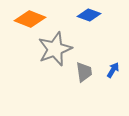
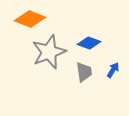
blue diamond: moved 28 px down
gray star: moved 6 px left, 3 px down
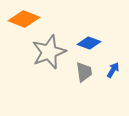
orange diamond: moved 6 px left
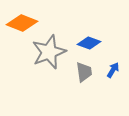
orange diamond: moved 2 px left, 4 px down
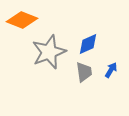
orange diamond: moved 3 px up
blue diamond: moved 1 px left, 1 px down; rotated 45 degrees counterclockwise
blue arrow: moved 2 px left
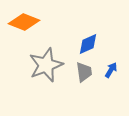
orange diamond: moved 2 px right, 2 px down
gray star: moved 3 px left, 13 px down
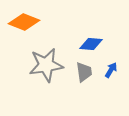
blue diamond: moved 3 px right; rotated 30 degrees clockwise
gray star: rotated 12 degrees clockwise
